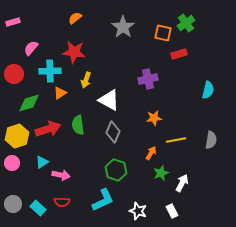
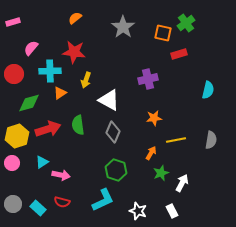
red semicircle: rotated 14 degrees clockwise
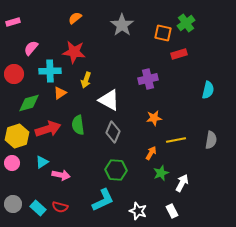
gray star: moved 1 px left, 2 px up
green hexagon: rotated 15 degrees counterclockwise
red semicircle: moved 2 px left, 5 px down
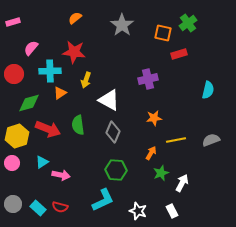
green cross: moved 2 px right
red arrow: rotated 40 degrees clockwise
gray semicircle: rotated 120 degrees counterclockwise
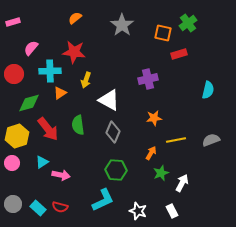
red arrow: rotated 30 degrees clockwise
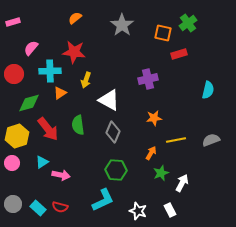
white rectangle: moved 2 px left, 1 px up
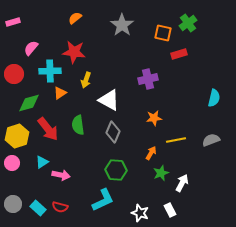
cyan semicircle: moved 6 px right, 8 px down
white star: moved 2 px right, 2 px down
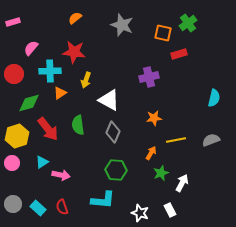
gray star: rotated 15 degrees counterclockwise
purple cross: moved 1 px right, 2 px up
cyan L-shape: rotated 30 degrees clockwise
red semicircle: moved 2 px right; rotated 56 degrees clockwise
